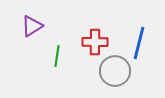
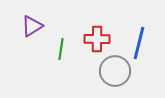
red cross: moved 2 px right, 3 px up
green line: moved 4 px right, 7 px up
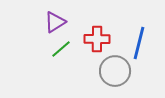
purple triangle: moved 23 px right, 4 px up
green line: rotated 40 degrees clockwise
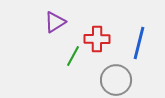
green line: moved 12 px right, 7 px down; rotated 20 degrees counterclockwise
gray circle: moved 1 px right, 9 px down
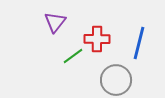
purple triangle: rotated 20 degrees counterclockwise
green line: rotated 25 degrees clockwise
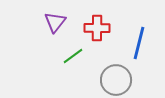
red cross: moved 11 px up
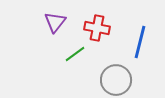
red cross: rotated 10 degrees clockwise
blue line: moved 1 px right, 1 px up
green line: moved 2 px right, 2 px up
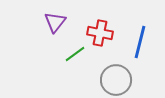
red cross: moved 3 px right, 5 px down
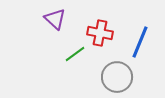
purple triangle: moved 3 px up; rotated 25 degrees counterclockwise
blue line: rotated 8 degrees clockwise
gray circle: moved 1 px right, 3 px up
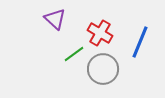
red cross: rotated 20 degrees clockwise
green line: moved 1 px left
gray circle: moved 14 px left, 8 px up
